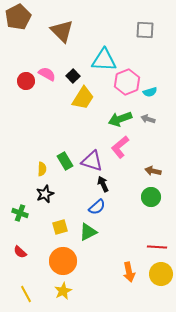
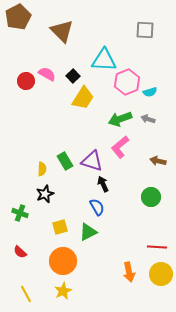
brown arrow: moved 5 px right, 10 px up
blue semicircle: rotated 78 degrees counterclockwise
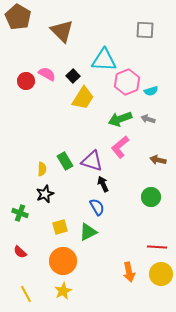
brown pentagon: rotated 15 degrees counterclockwise
cyan semicircle: moved 1 px right, 1 px up
brown arrow: moved 1 px up
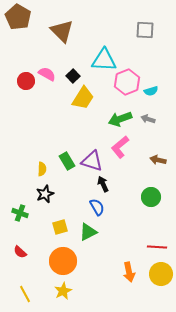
green rectangle: moved 2 px right
yellow line: moved 1 px left
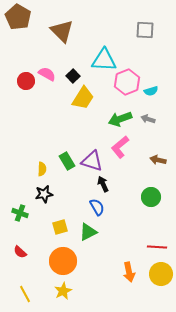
black star: moved 1 px left; rotated 12 degrees clockwise
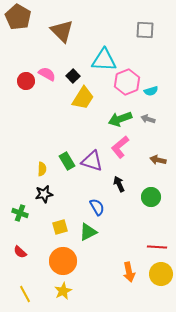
black arrow: moved 16 px right
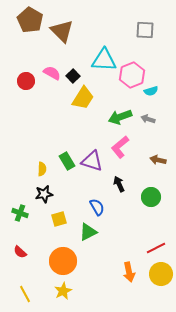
brown pentagon: moved 12 px right, 3 px down
pink semicircle: moved 5 px right, 1 px up
pink hexagon: moved 5 px right, 7 px up
green arrow: moved 2 px up
yellow square: moved 1 px left, 8 px up
red line: moved 1 px left, 1 px down; rotated 30 degrees counterclockwise
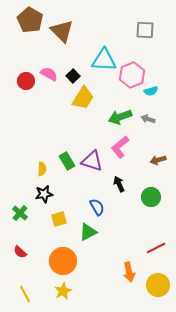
pink semicircle: moved 3 px left, 1 px down
brown arrow: rotated 28 degrees counterclockwise
green cross: rotated 21 degrees clockwise
yellow circle: moved 3 px left, 11 px down
